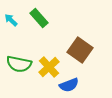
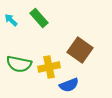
yellow cross: rotated 30 degrees clockwise
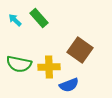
cyan arrow: moved 4 px right
yellow cross: rotated 10 degrees clockwise
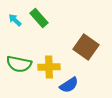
brown square: moved 6 px right, 3 px up
blue semicircle: rotated 12 degrees counterclockwise
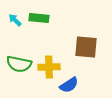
green rectangle: rotated 42 degrees counterclockwise
brown square: rotated 30 degrees counterclockwise
